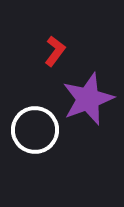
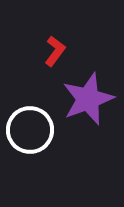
white circle: moved 5 px left
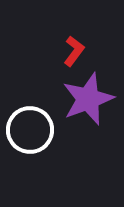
red L-shape: moved 19 px right
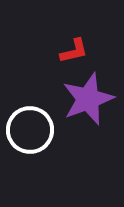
red L-shape: rotated 40 degrees clockwise
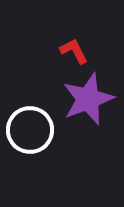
red L-shape: rotated 104 degrees counterclockwise
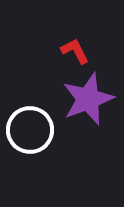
red L-shape: moved 1 px right
